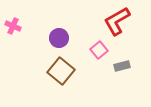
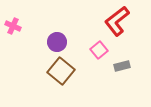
red L-shape: rotated 8 degrees counterclockwise
purple circle: moved 2 px left, 4 px down
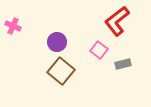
pink square: rotated 12 degrees counterclockwise
gray rectangle: moved 1 px right, 2 px up
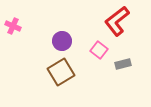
purple circle: moved 5 px right, 1 px up
brown square: moved 1 px down; rotated 20 degrees clockwise
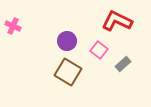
red L-shape: rotated 64 degrees clockwise
purple circle: moved 5 px right
gray rectangle: rotated 28 degrees counterclockwise
brown square: moved 7 px right; rotated 28 degrees counterclockwise
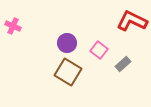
red L-shape: moved 15 px right
purple circle: moved 2 px down
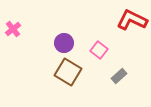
red L-shape: moved 1 px up
pink cross: moved 3 px down; rotated 28 degrees clockwise
purple circle: moved 3 px left
gray rectangle: moved 4 px left, 12 px down
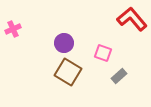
red L-shape: moved 1 px up; rotated 24 degrees clockwise
pink cross: rotated 14 degrees clockwise
pink square: moved 4 px right, 3 px down; rotated 18 degrees counterclockwise
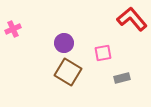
pink square: rotated 30 degrees counterclockwise
gray rectangle: moved 3 px right, 2 px down; rotated 28 degrees clockwise
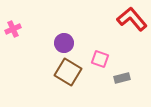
pink square: moved 3 px left, 6 px down; rotated 30 degrees clockwise
